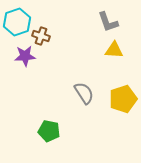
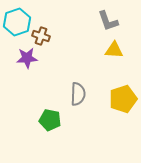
gray L-shape: moved 1 px up
purple star: moved 2 px right, 2 px down
gray semicircle: moved 6 px left, 1 px down; rotated 35 degrees clockwise
green pentagon: moved 1 px right, 11 px up
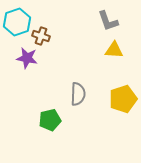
purple star: rotated 15 degrees clockwise
green pentagon: rotated 25 degrees counterclockwise
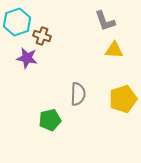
gray L-shape: moved 3 px left
brown cross: moved 1 px right
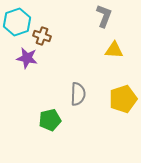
gray L-shape: moved 1 px left, 5 px up; rotated 140 degrees counterclockwise
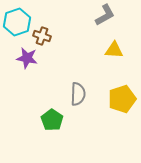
gray L-shape: moved 1 px right, 1 px up; rotated 40 degrees clockwise
yellow pentagon: moved 1 px left
green pentagon: moved 2 px right; rotated 25 degrees counterclockwise
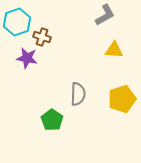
brown cross: moved 1 px down
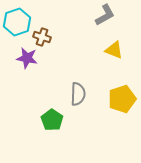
yellow triangle: rotated 18 degrees clockwise
